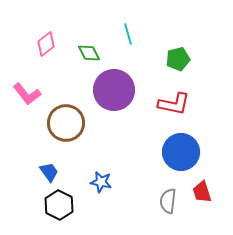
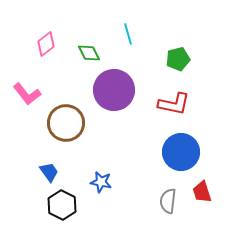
black hexagon: moved 3 px right
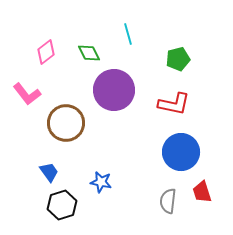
pink diamond: moved 8 px down
black hexagon: rotated 16 degrees clockwise
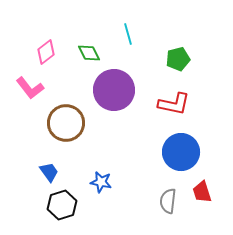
pink L-shape: moved 3 px right, 6 px up
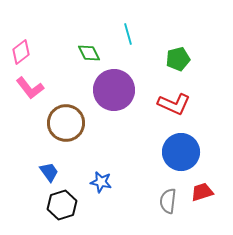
pink diamond: moved 25 px left
red L-shape: rotated 12 degrees clockwise
red trapezoid: rotated 90 degrees clockwise
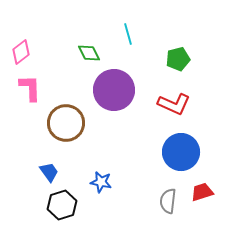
pink L-shape: rotated 144 degrees counterclockwise
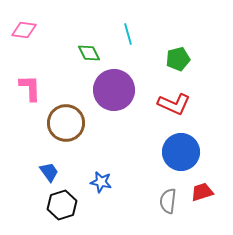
pink diamond: moved 3 px right, 22 px up; rotated 45 degrees clockwise
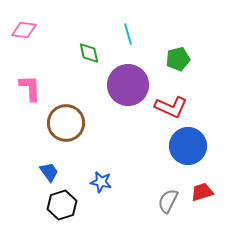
green diamond: rotated 15 degrees clockwise
purple circle: moved 14 px right, 5 px up
red L-shape: moved 3 px left, 3 px down
blue circle: moved 7 px right, 6 px up
gray semicircle: rotated 20 degrees clockwise
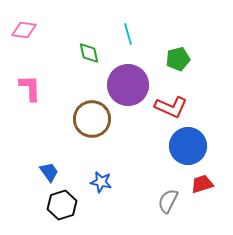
brown circle: moved 26 px right, 4 px up
red trapezoid: moved 8 px up
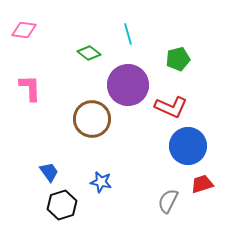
green diamond: rotated 40 degrees counterclockwise
